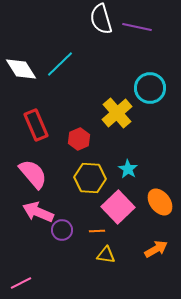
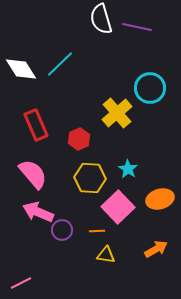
orange ellipse: moved 3 px up; rotated 68 degrees counterclockwise
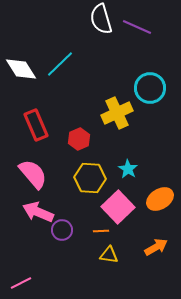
purple line: rotated 12 degrees clockwise
yellow cross: rotated 16 degrees clockwise
orange ellipse: rotated 16 degrees counterclockwise
orange line: moved 4 px right
orange arrow: moved 2 px up
yellow triangle: moved 3 px right
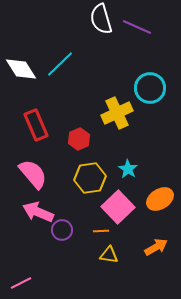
yellow hexagon: rotated 12 degrees counterclockwise
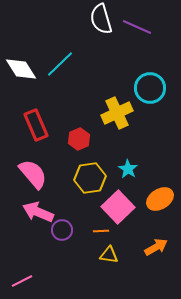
pink line: moved 1 px right, 2 px up
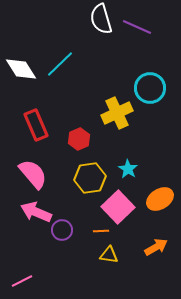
pink arrow: moved 2 px left
